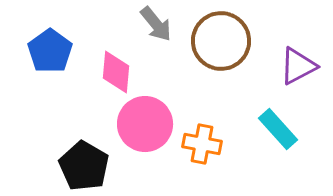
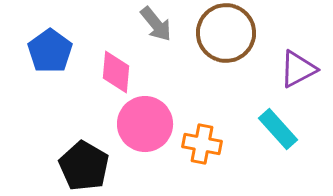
brown circle: moved 5 px right, 8 px up
purple triangle: moved 3 px down
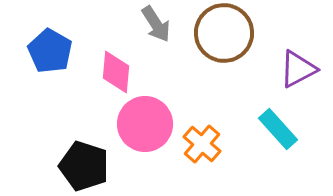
gray arrow: rotated 6 degrees clockwise
brown circle: moved 2 px left
blue pentagon: rotated 6 degrees counterclockwise
orange cross: rotated 30 degrees clockwise
black pentagon: rotated 12 degrees counterclockwise
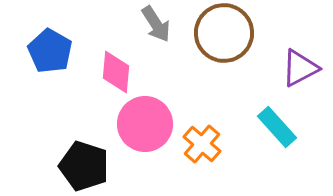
purple triangle: moved 2 px right, 1 px up
cyan rectangle: moved 1 px left, 2 px up
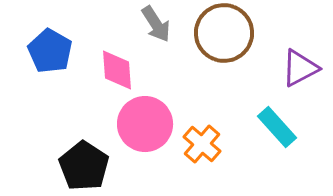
pink diamond: moved 1 px right, 2 px up; rotated 9 degrees counterclockwise
black pentagon: rotated 15 degrees clockwise
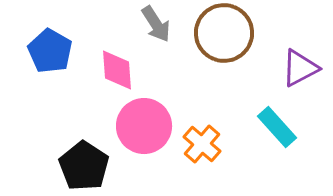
pink circle: moved 1 px left, 2 px down
